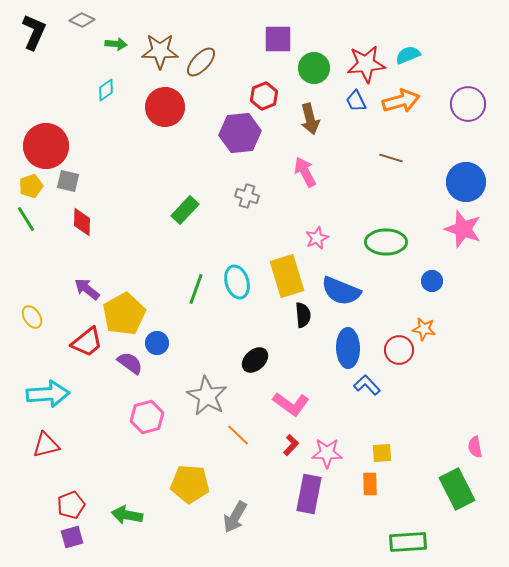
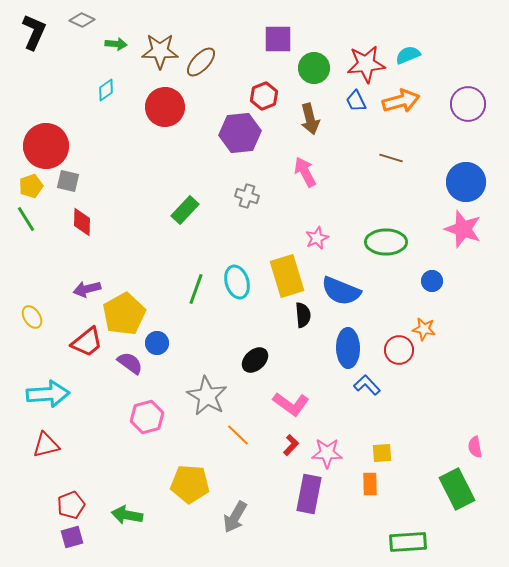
purple arrow at (87, 289): rotated 52 degrees counterclockwise
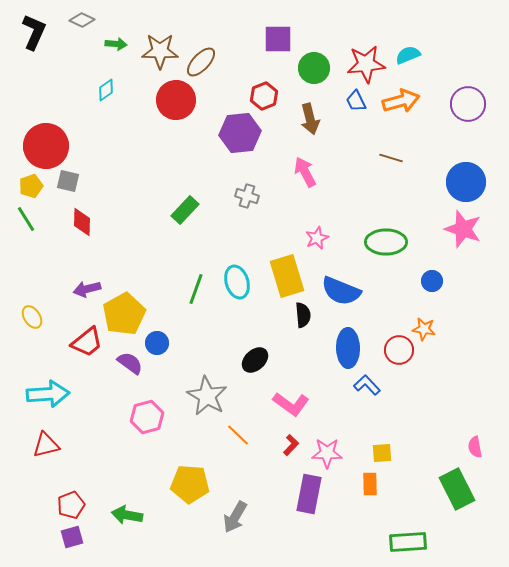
red circle at (165, 107): moved 11 px right, 7 px up
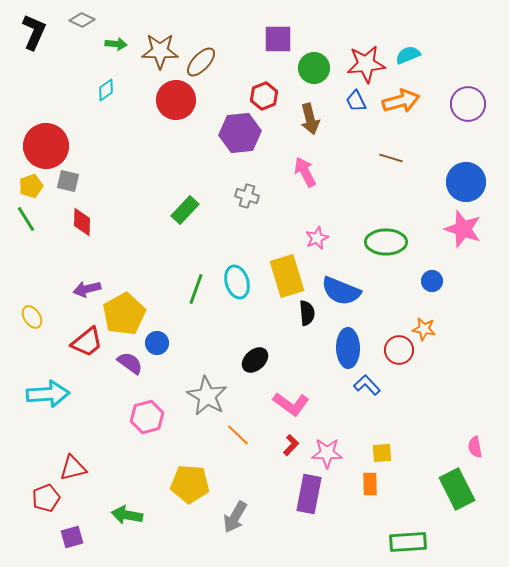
black semicircle at (303, 315): moved 4 px right, 2 px up
red triangle at (46, 445): moved 27 px right, 23 px down
red pentagon at (71, 505): moved 25 px left, 7 px up
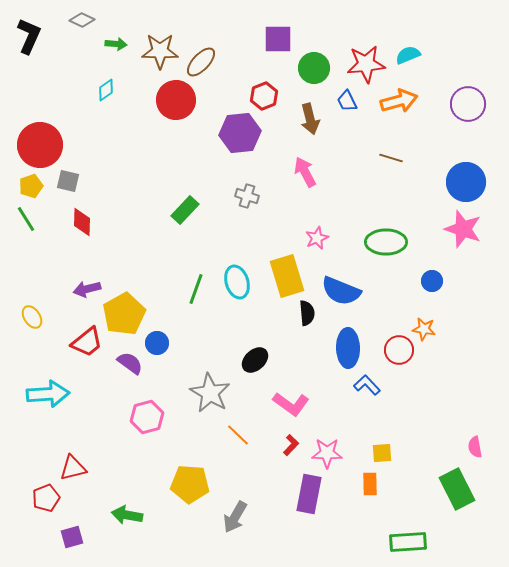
black L-shape at (34, 32): moved 5 px left, 4 px down
blue trapezoid at (356, 101): moved 9 px left
orange arrow at (401, 101): moved 2 px left
red circle at (46, 146): moved 6 px left, 1 px up
gray star at (207, 396): moved 3 px right, 3 px up
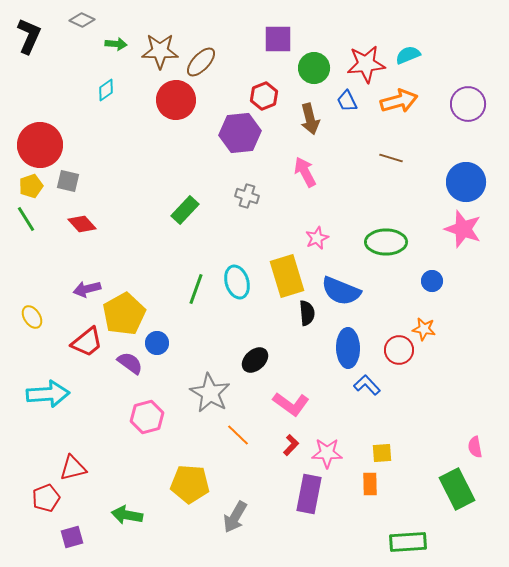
red diamond at (82, 222): moved 2 px down; rotated 44 degrees counterclockwise
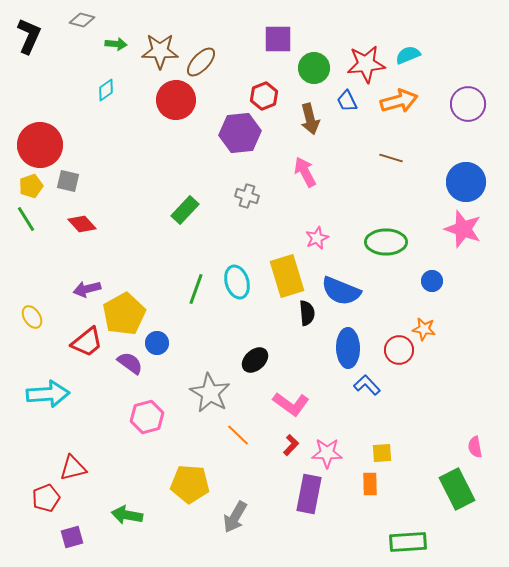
gray diamond at (82, 20): rotated 10 degrees counterclockwise
